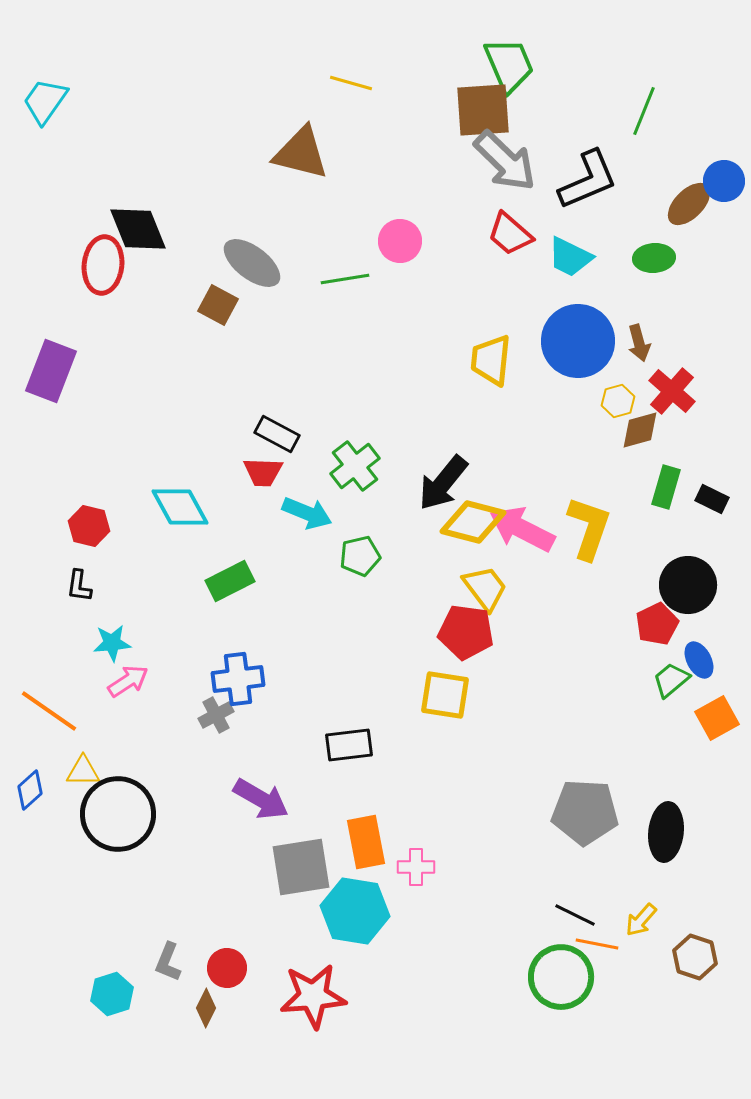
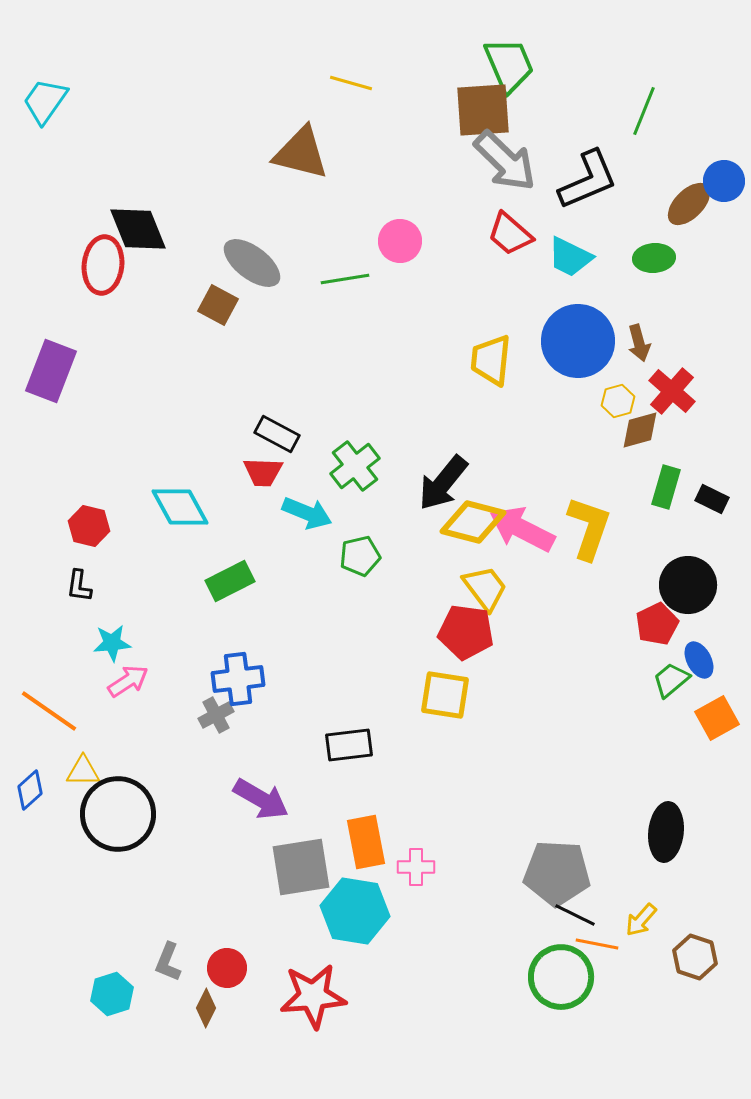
gray pentagon at (585, 812): moved 28 px left, 61 px down
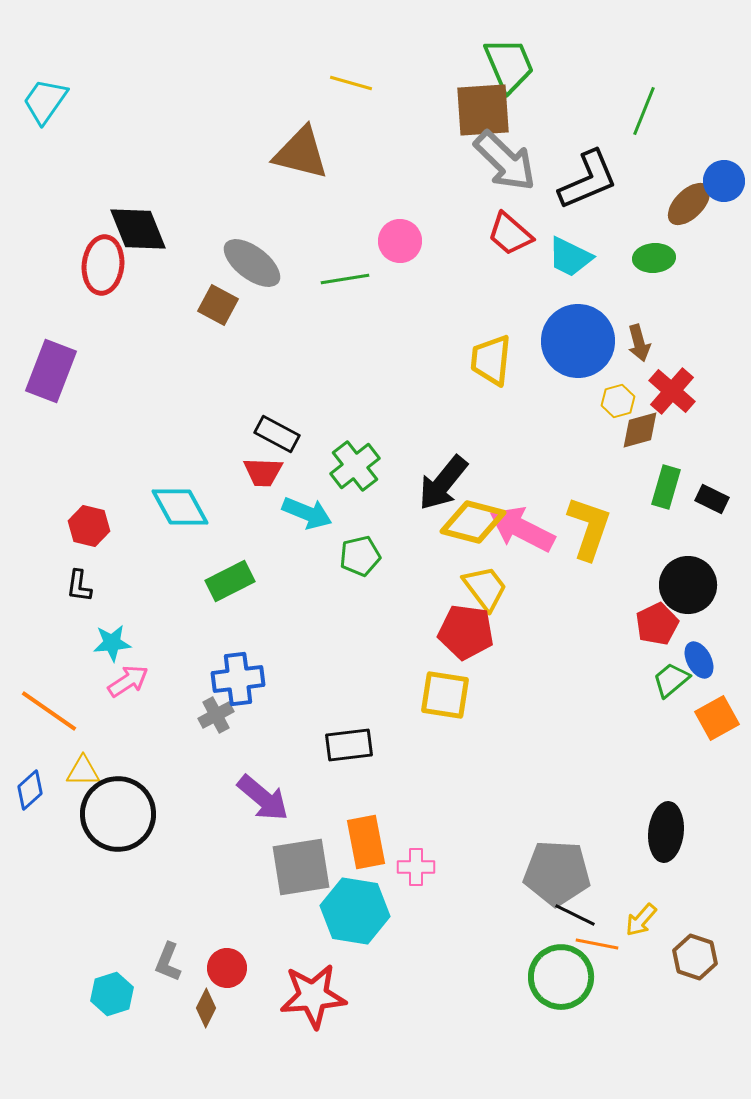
purple arrow at (261, 799): moved 2 px right, 1 px up; rotated 10 degrees clockwise
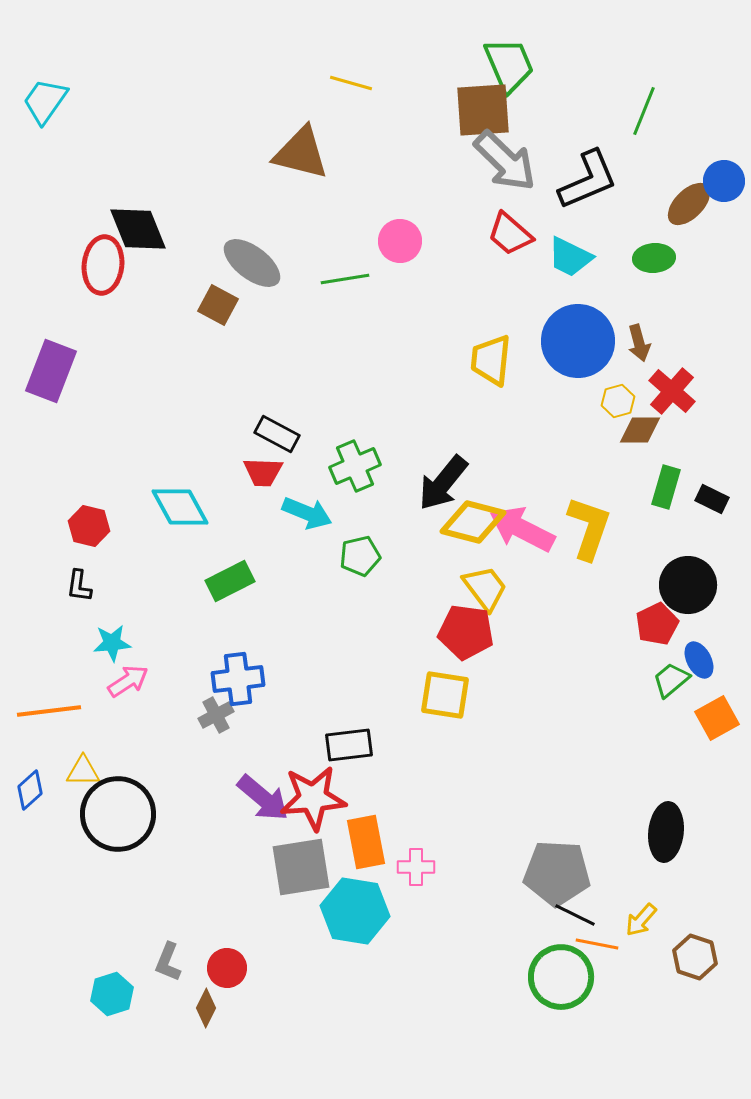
brown diamond at (640, 430): rotated 15 degrees clockwise
green cross at (355, 466): rotated 15 degrees clockwise
orange line at (49, 711): rotated 42 degrees counterclockwise
red star at (313, 996): moved 198 px up
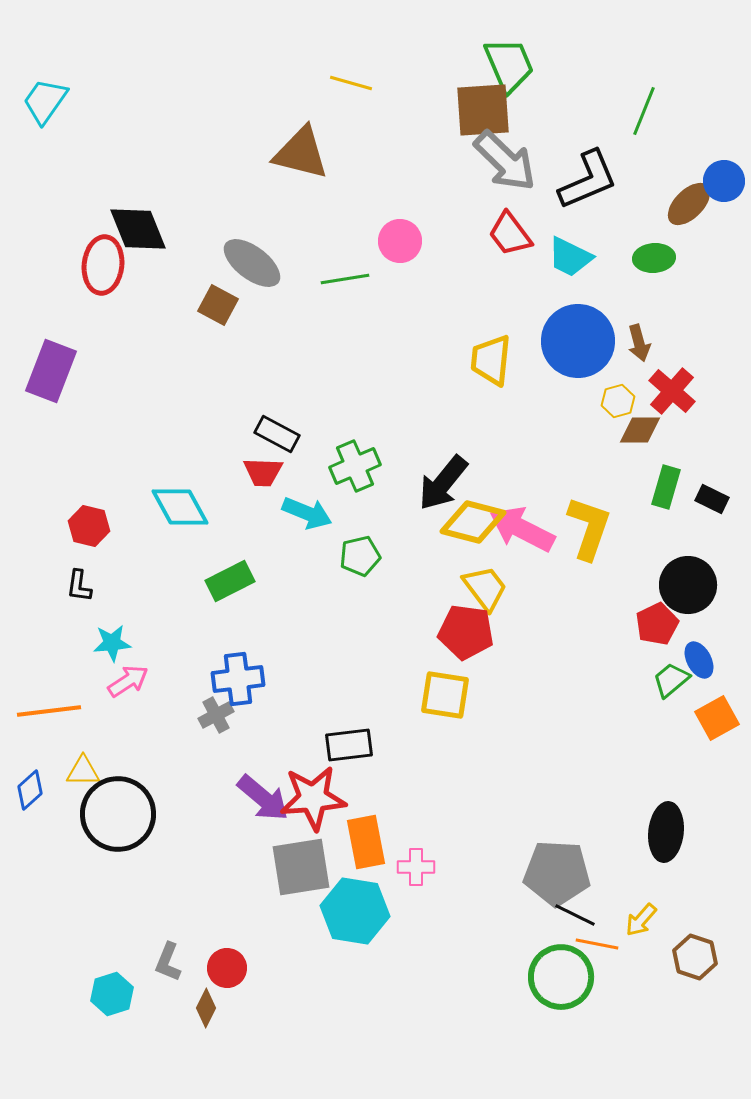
red trapezoid at (510, 234): rotated 12 degrees clockwise
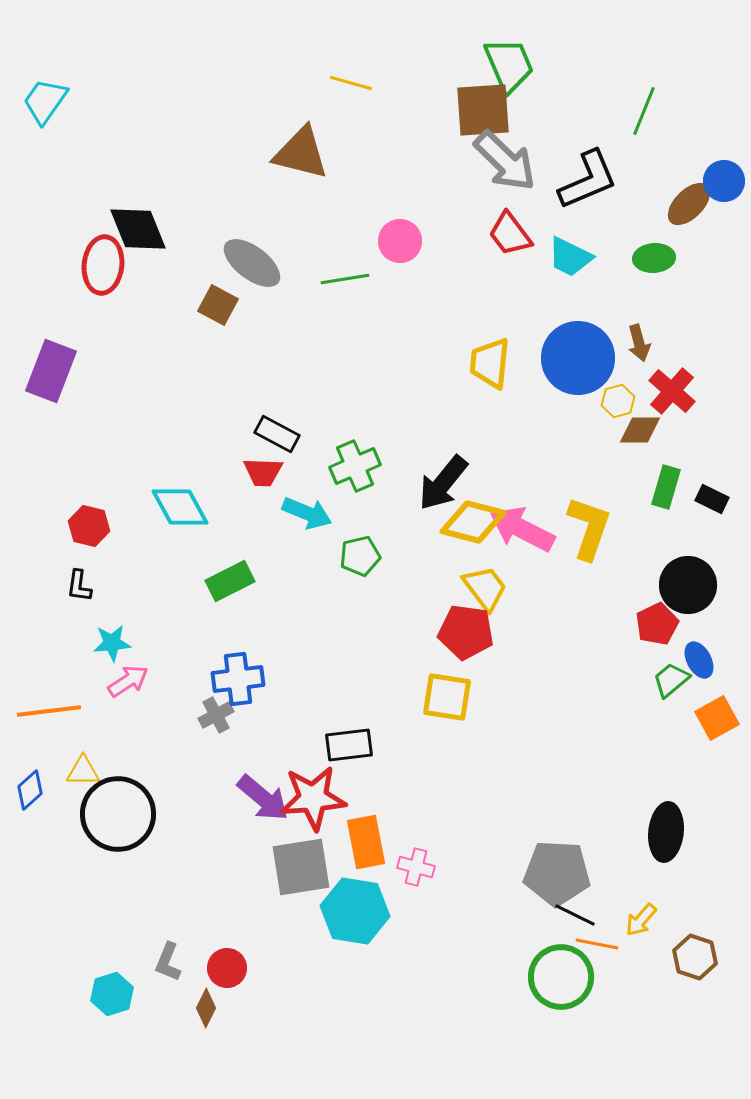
blue circle at (578, 341): moved 17 px down
yellow trapezoid at (491, 360): moved 1 px left, 3 px down
yellow square at (445, 695): moved 2 px right, 2 px down
pink cross at (416, 867): rotated 15 degrees clockwise
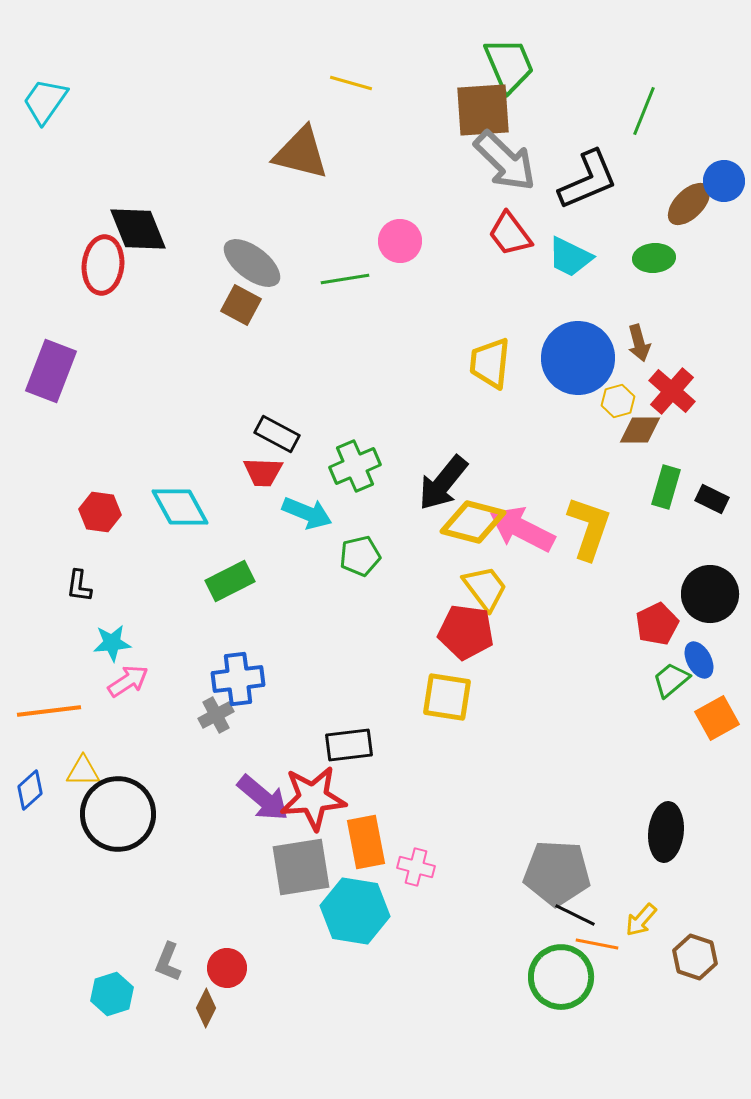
brown square at (218, 305): moved 23 px right
red hexagon at (89, 526): moved 11 px right, 14 px up; rotated 6 degrees counterclockwise
black circle at (688, 585): moved 22 px right, 9 px down
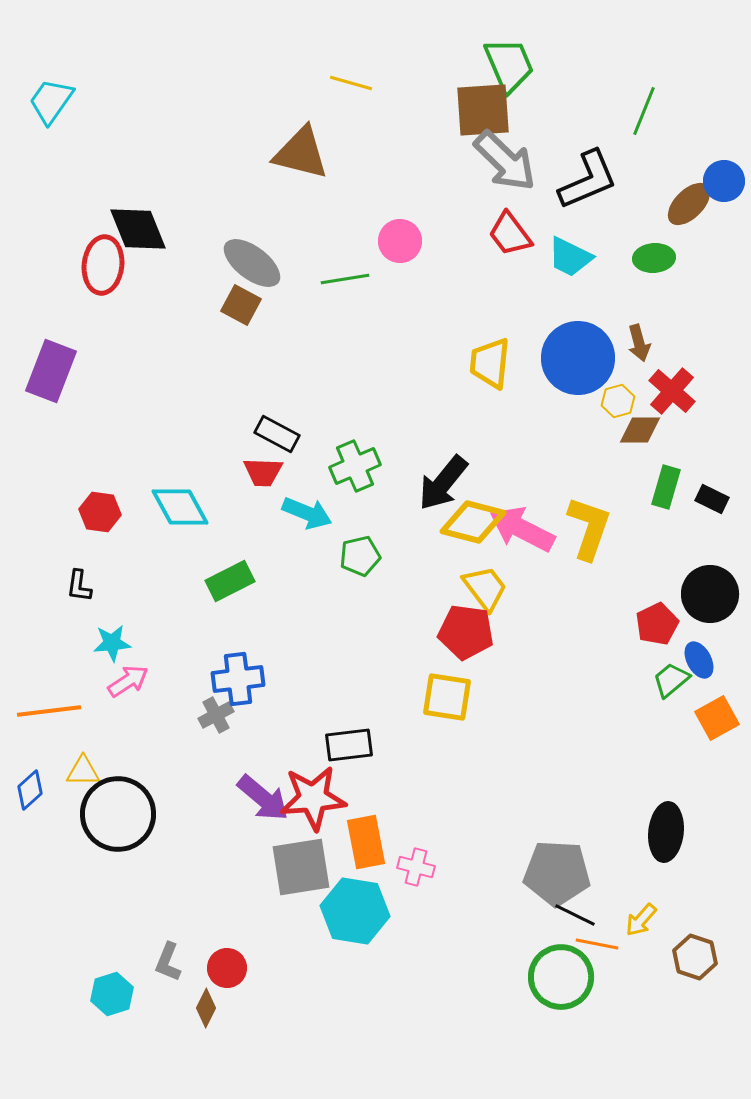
cyan trapezoid at (45, 101): moved 6 px right
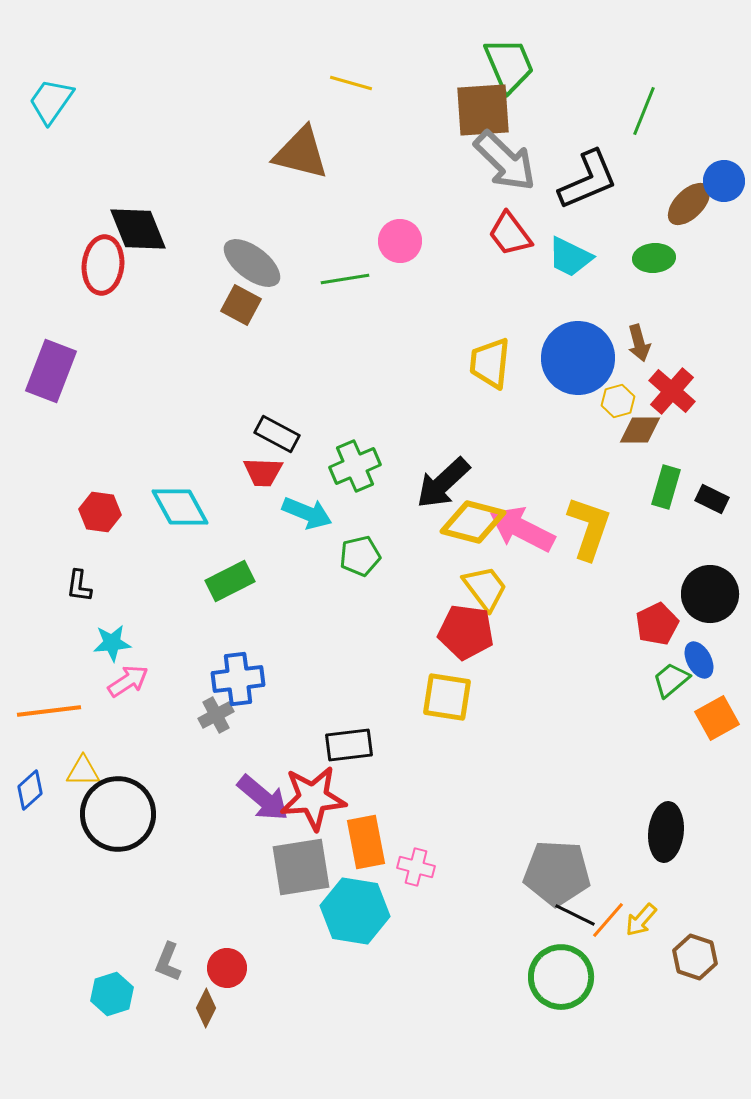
black arrow at (443, 483): rotated 8 degrees clockwise
orange line at (597, 944): moved 11 px right, 24 px up; rotated 60 degrees counterclockwise
